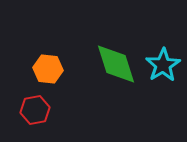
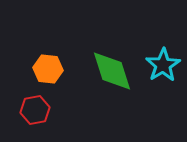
green diamond: moved 4 px left, 7 px down
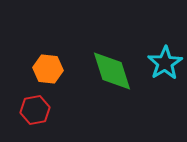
cyan star: moved 2 px right, 2 px up
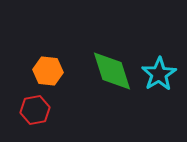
cyan star: moved 6 px left, 11 px down
orange hexagon: moved 2 px down
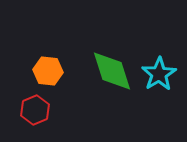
red hexagon: rotated 12 degrees counterclockwise
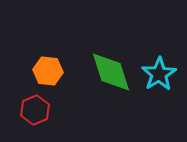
green diamond: moved 1 px left, 1 px down
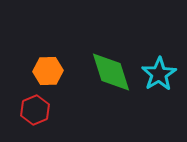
orange hexagon: rotated 8 degrees counterclockwise
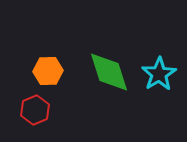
green diamond: moved 2 px left
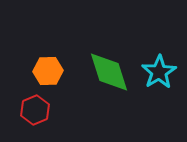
cyan star: moved 2 px up
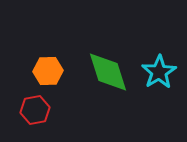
green diamond: moved 1 px left
red hexagon: rotated 12 degrees clockwise
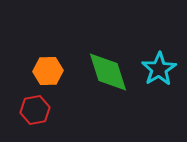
cyan star: moved 3 px up
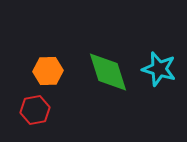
cyan star: rotated 24 degrees counterclockwise
